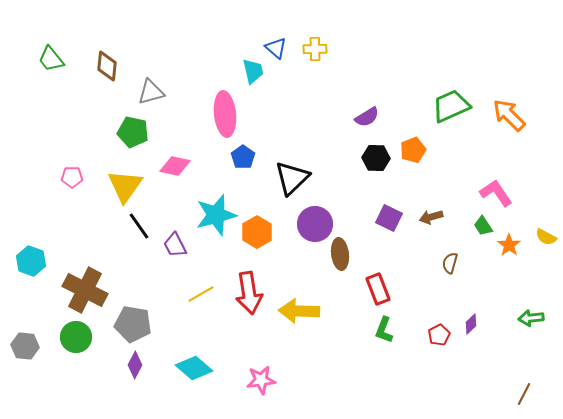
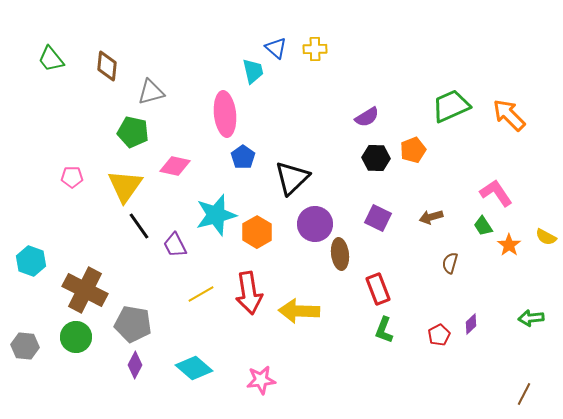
purple square at (389, 218): moved 11 px left
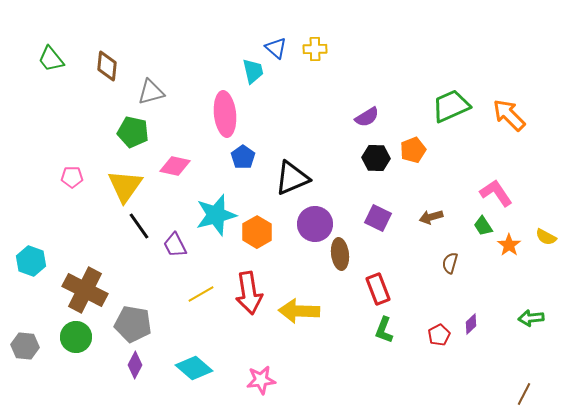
black triangle at (292, 178): rotated 21 degrees clockwise
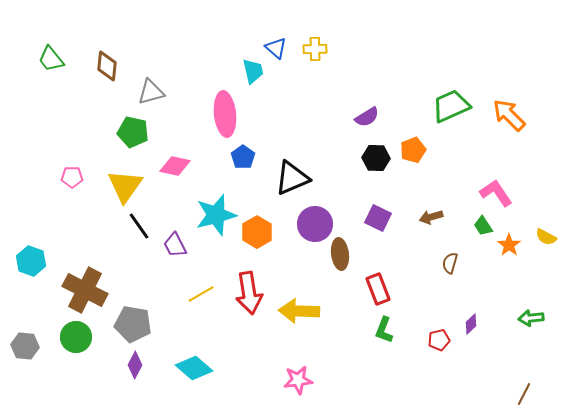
red pentagon at (439, 335): moved 5 px down; rotated 15 degrees clockwise
pink star at (261, 380): moved 37 px right
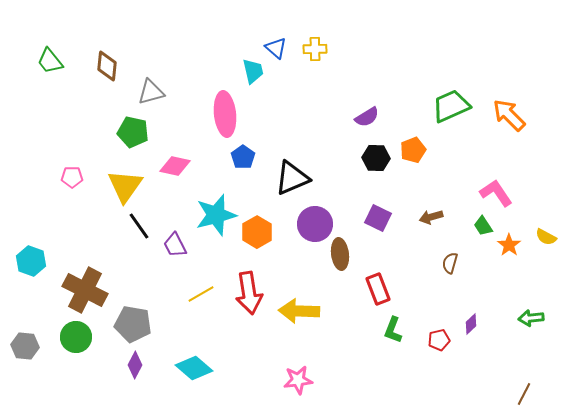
green trapezoid at (51, 59): moved 1 px left, 2 px down
green L-shape at (384, 330): moved 9 px right
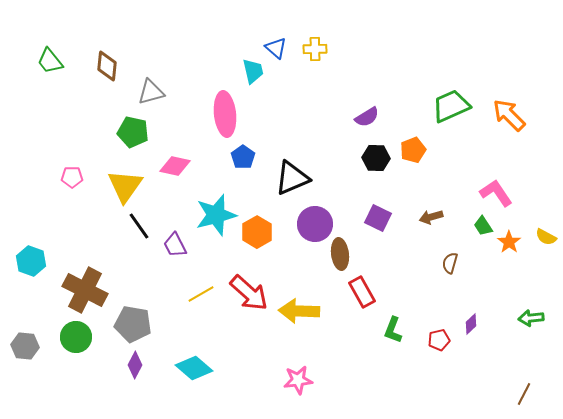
orange star at (509, 245): moved 3 px up
red rectangle at (378, 289): moved 16 px left, 3 px down; rotated 8 degrees counterclockwise
red arrow at (249, 293): rotated 39 degrees counterclockwise
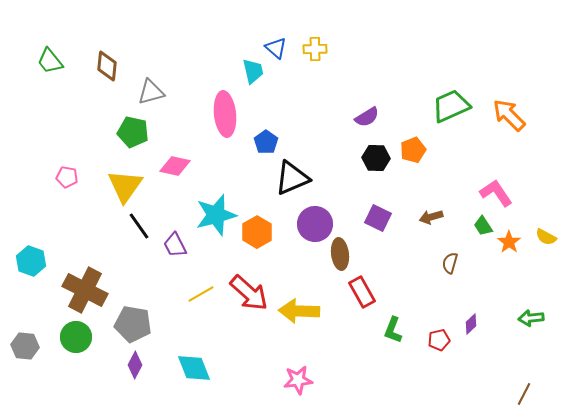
blue pentagon at (243, 157): moved 23 px right, 15 px up
pink pentagon at (72, 177): moved 5 px left; rotated 10 degrees clockwise
cyan diamond at (194, 368): rotated 27 degrees clockwise
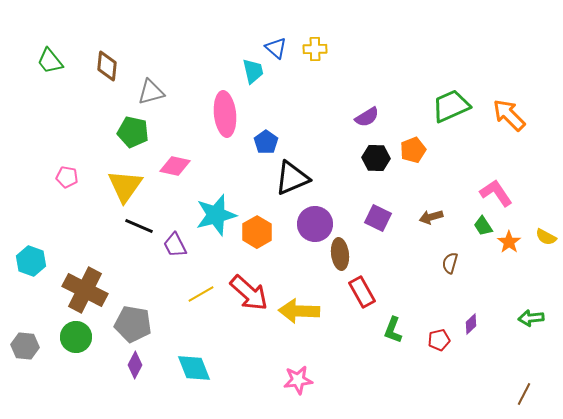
black line at (139, 226): rotated 32 degrees counterclockwise
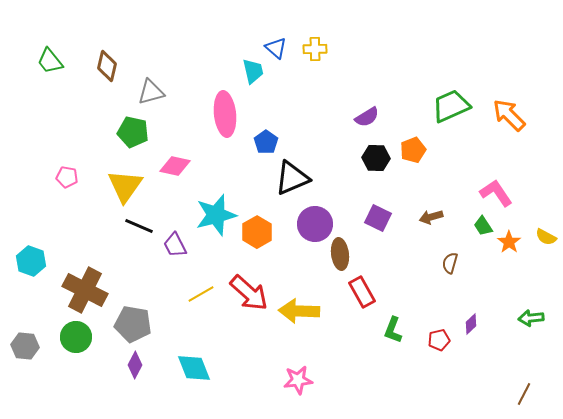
brown diamond at (107, 66): rotated 8 degrees clockwise
